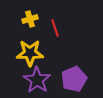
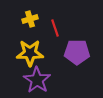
purple pentagon: moved 3 px right, 27 px up; rotated 25 degrees clockwise
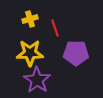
purple pentagon: moved 1 px left, 1 px down
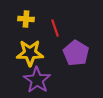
yellow cross: moved 4 px left; rotated 21 degrees clockwise
purple pentagon: rotated 30 degrees clockwise
